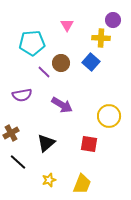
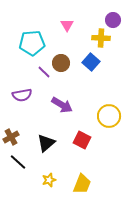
brown cross: moved 4 px down
red square: moved 7 px left, 4 px up; rotated 18 degrees clockwise
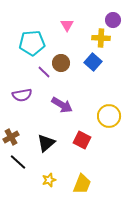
blue square: moved 2 px right
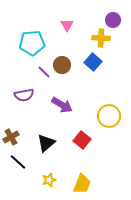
brown circle: moved 1 px right, 2 px down
purple semicircle: moved 2 px right
red square: rotated 12 degrees clockwise
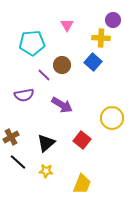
purple line: moved 3 px down
yellow circle: moved 3 px right, 2 px down
yellow star: moved 3 px left, 9 px up; rotated 24 degrees clockwise
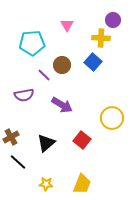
yellow star: moved 13 px down
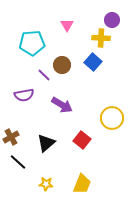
purple circle: moved 1 px left
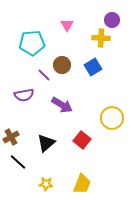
blue square: moved 5 px down; rotated 18 degrees clockwise
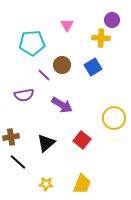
yellow circle: moved 2 px right
brown cross: rotated 21 degrees clockwise
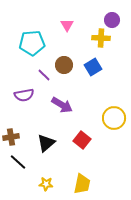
brown circle: moved 2 px right
yellow trapezoid: rotated 10 degrees counterclockwise
